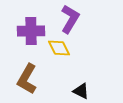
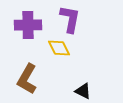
purple L-shape: rotated 20 degrees counterclockwise
purple cross: moved 3 px left, 6 px up
black triangle: moved 2 px right
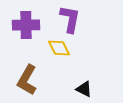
purple cross: moved 2 px left
brown L-shape: moved 1 px down
black triangle: moved 1 px right, 2 px up
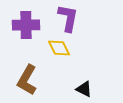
purple L-shape: moved 2 px left, 1 px up
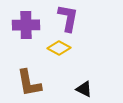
yellow diamond: rotated 35 degrees counterclockwise
brown L-shape: moved 2 px right, 3 px down; rotated 40 degrees counterclockwise
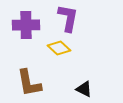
yellow diamond: rotated 15 degrees clockwise
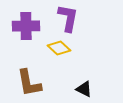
purple cross: moved 1 px down
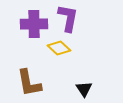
purple cross: moved 8 px right, 2 px up
black triangle: rotated 30 degrees clockwise
